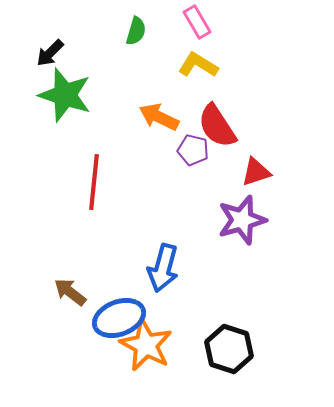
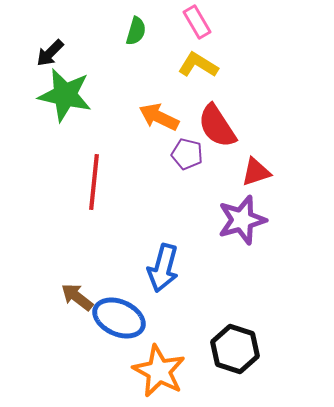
green star: rotated 6 degrees counterclockwise
purple pentagon: moved 6 px left, 4 px down
brown arrow: moved 7 px right, 5 px down
blue ellipse: rotated 45 degrees clockwise
orange star: moved 13 px right, 26 px down
black hexagon: moved 6 px right
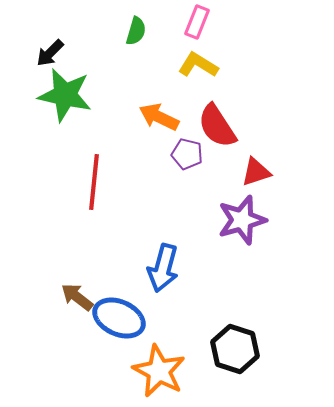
pink rectangle: rotated 52 degrees clockwise
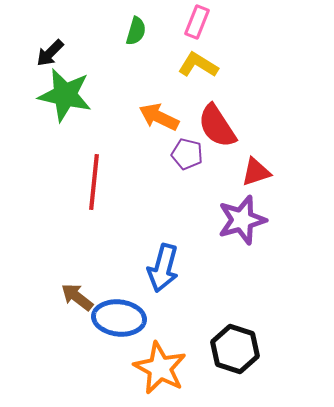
blue ellipse: rotated 18 degrees counterclockwise
orange star: moved 1 px right, 3 px up
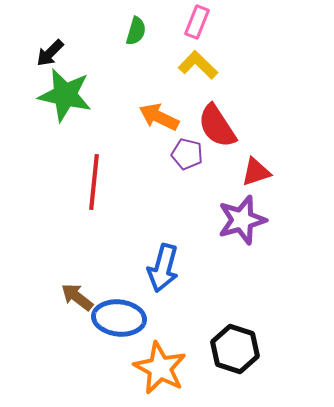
yellow L-shape: rotated 12 degrees clockwise
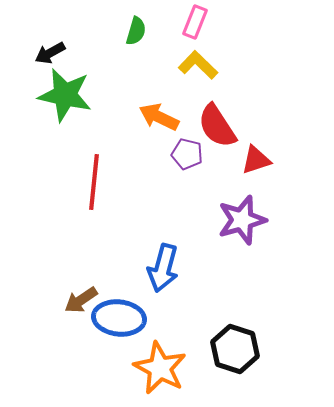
pink rectangle: moved 2 px left
black arrow: rotated 16 degrees clockwise
red triangle: moved 12 px up
brown arrow: moved 4 px right, 3 px down; rotated 72 degrees counterclockwise
